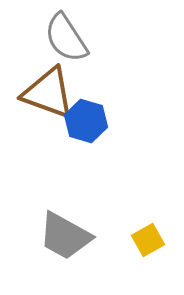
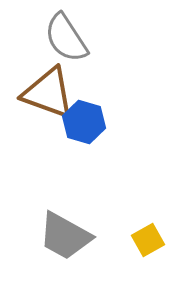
blue hexagon: moved 2 px left, 1 px down
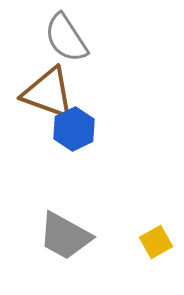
blue hexagon: moved 10 px left, 7 px down; rotated 18 degrees clockwise
yellow square: moved 8 px right, 2 px down
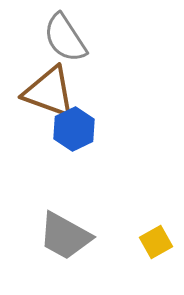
gray semicircle: moved 1 px left
brown triangle: moved 1 px right, 1 px up
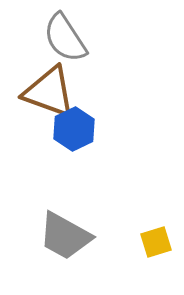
yellow square: rotated 12 degrees clockwise
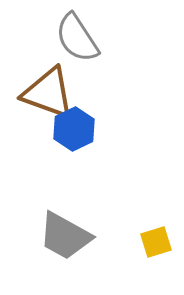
gray semicircle: moved 12 px right
brown triangle: moved 1 px left, 1 px down
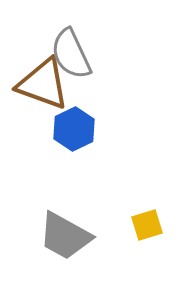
gray semicircle: moved 6 px left, 16 px down; rotated 8 degrees clockwise
brown triangle: moved 5 px left, 9 px up
yellow square: moved 9 px left, 17 px up
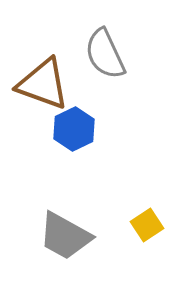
gray semicircle: moved 34 px right
yellow square: rotated 16 degrees counterclockwise
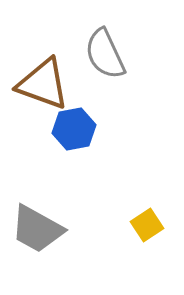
blue hexagon: rotated 15 degrees clockwise
gray trapezoid: moved 28 px left, 7 px up
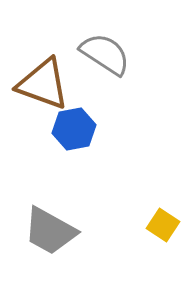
gray semicircle: rotated 148 degrees clockwise
yellow square: moved 16 px right; rotated 24 degrees counterclockwise
gray trapezoid: moved 13 px right, 2 px down
